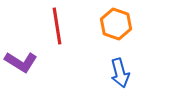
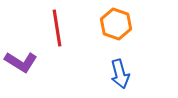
red line: moved 2 px down
blue arrow: moved 1 px down
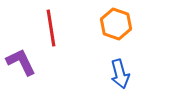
red line: moved 6 px left
purple L-shape: rotated 148 degrees counterclockwise
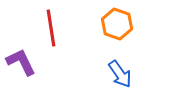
orange hexagon: moved 1 px right
blue arrow: rotated 20 degrees counterclockwise
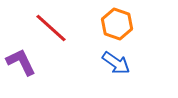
red line: rotated 39 degrees counterclockwise
blue arrow: moved 4 px left, 11 px up; rotated 20 degrees counterclockwise
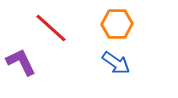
orange hexagon: rotated 20 degrees counterclockwise
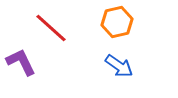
orange hexagon: moved 2 px up; rotated 12 degrees counterclockwise
blue arrow: moved 3 px right, 3 px down
